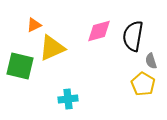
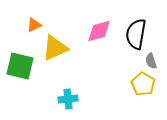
black semicircle: moved 3 px right, 2 px up
yellow triangle: moved 3 px right
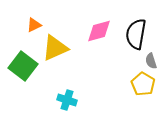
green square: moved 3 px right; rotated 24 degrees clockwise
cyan cross: moved 1 px left, 1 px down; rotated 24 degrees clockwise
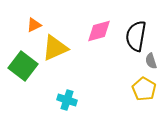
black semicircle: moved 2 px down
yellow pentagon: moved 1 px right, 5 px down
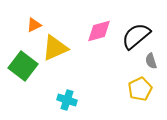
black semicircle: rotated 40 degrees clockwise
yellow pentagon: moved 4 px left; rotated 15 degrees clockwise
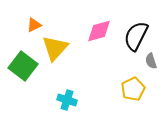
black semicircle: rotated 24 degrees counterclockwise
yellow triangle: rotated 24 degrees counterclockwise
yellow pentagon: moved 7 px left
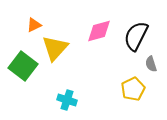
gray semicircle: moved 3 px down
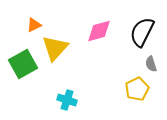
black semicircle: moved 6 px right, 4 px up
green square: moved 2 px up; rotated 24 degrees clockwise
yellow pentagon: moved 4 px right
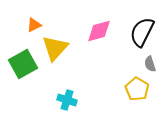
gray semicircle: moved 1 px left
yellow pentagon: rotated 15 degrees counterclockwise
